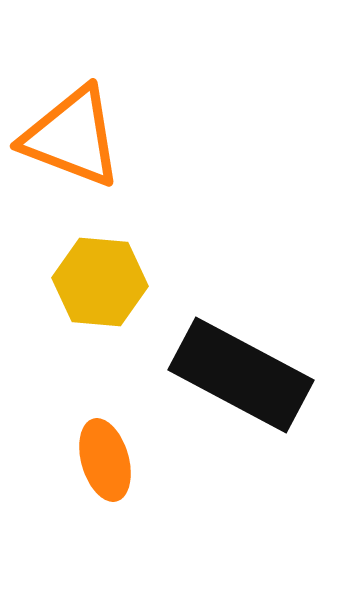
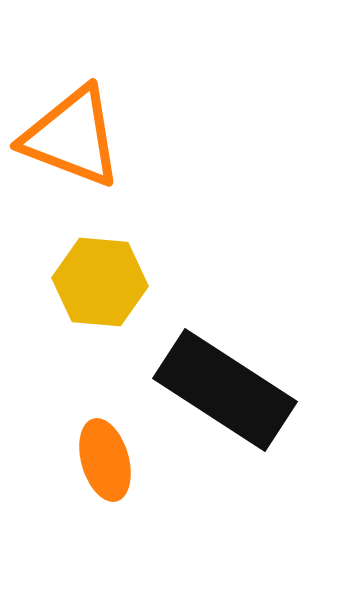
black rectangle: moved 16 px left, 15 px down; rotated 5 degrees clockwise
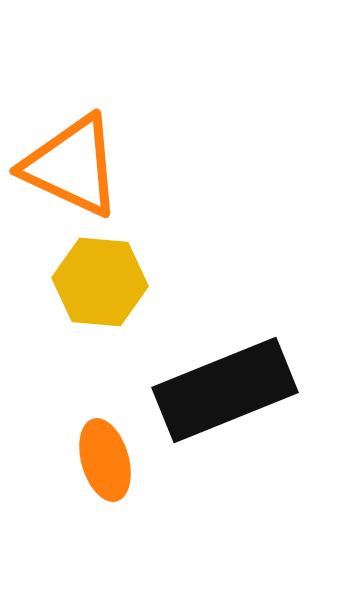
orange triangle: moved 29 px down; rotated 4 degrees clockwise
black rectangle: rotated 55 degrees counterclockwise
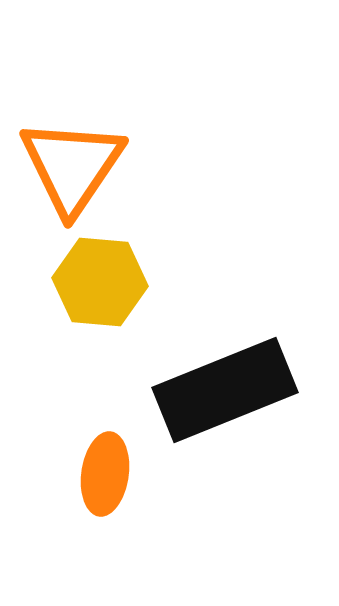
orange triangle: rotated 39 degrees clockwise
orange ellipse: moved 14 px down; rotated 24 degrees clockwise
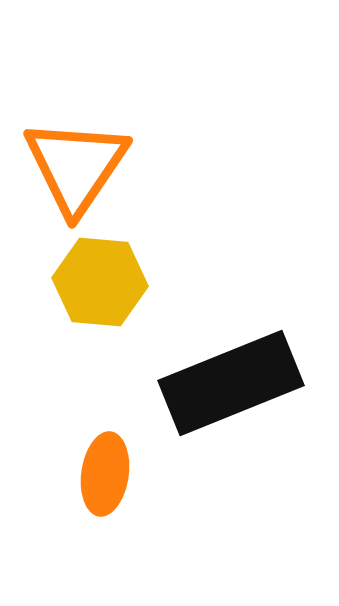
orange triangle: moved 4 px right
black rectangle: moved 6 px right, 7 px up
